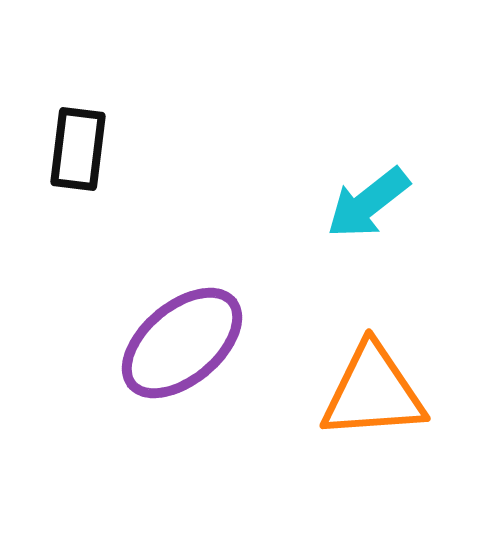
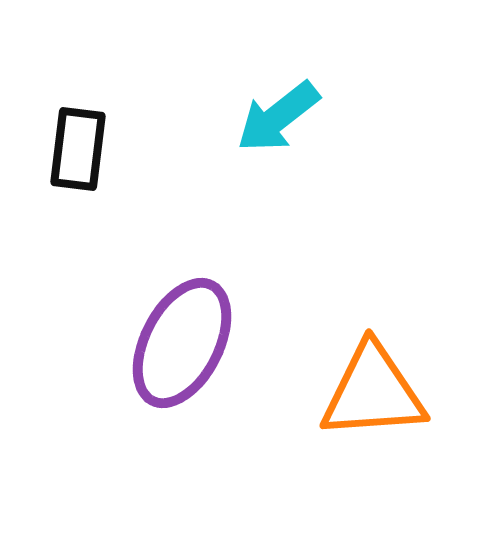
cyan arrow: moved 90 px left, 86 px up
purple ellipse: rotated 23 degrees counterclockwise
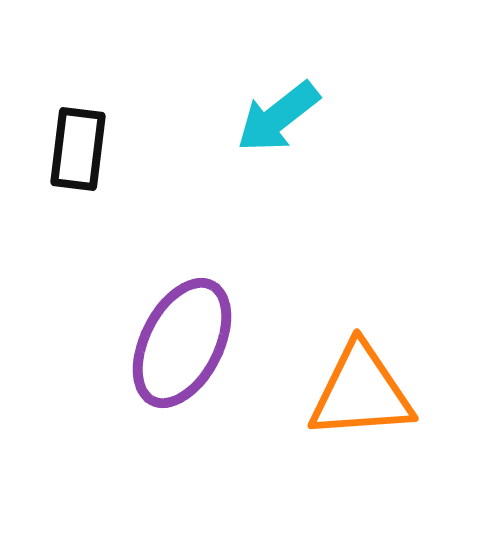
orange triangle: moved 12 px left
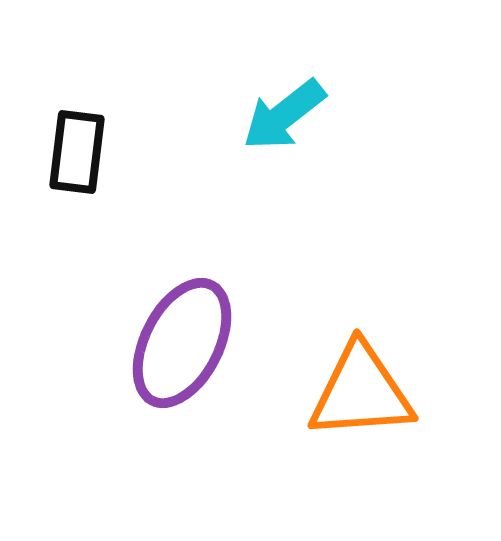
cyan arrow: moved 6 px right, 2 px up
black rectangle: moved 1 px left, 3 px down
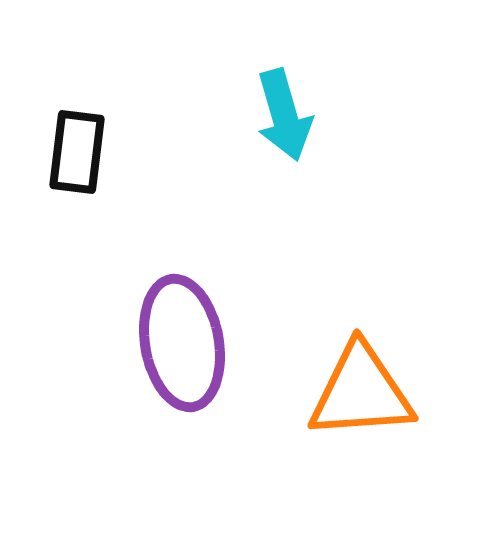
cyan arrow: rotated 68 degrees counterclockwise
purple ellipse: rotated 37 degrees counterclockwise
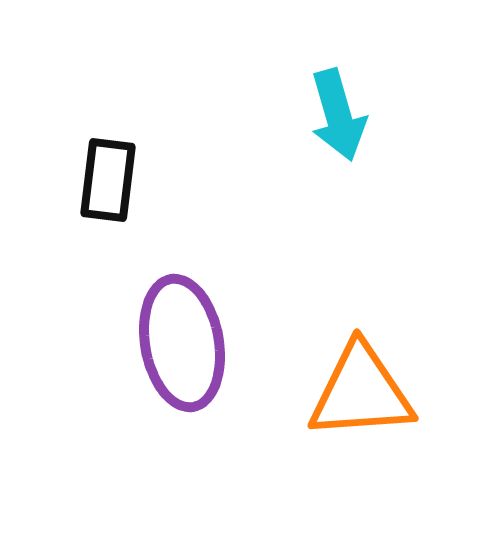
cyan arrow: moved 54 px right
black rectangle: moved 31 px right, 28 px down
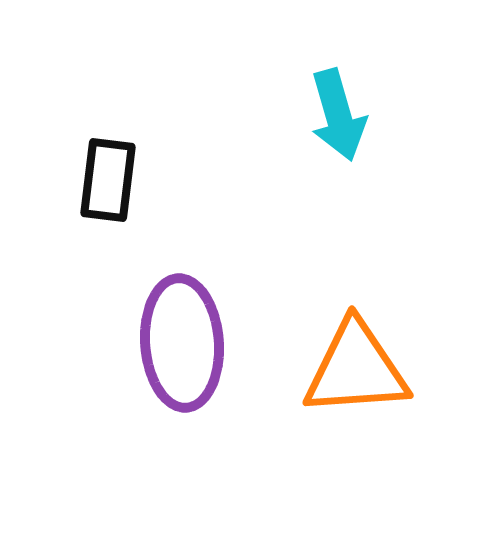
purple ellipse: rotated 6 degrees clockwise
orange triangle: moved 5 px left, 23 px up
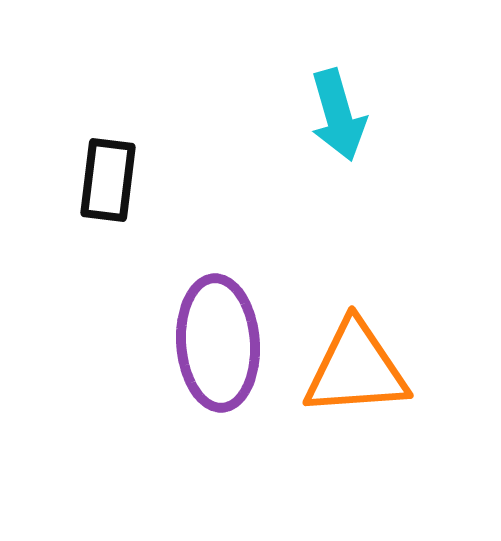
purple ellipse: moved 36 px right
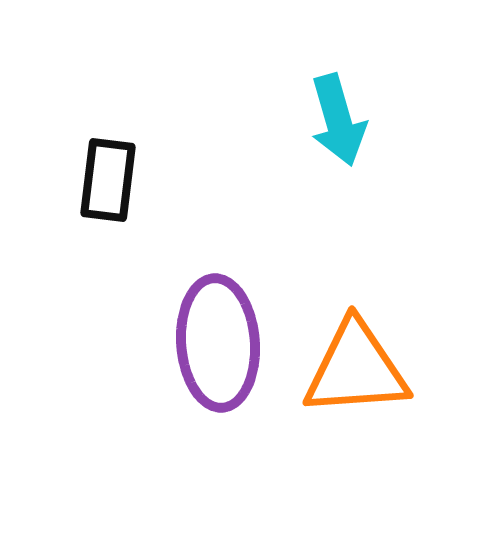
cyan arrow: moved 5 px down
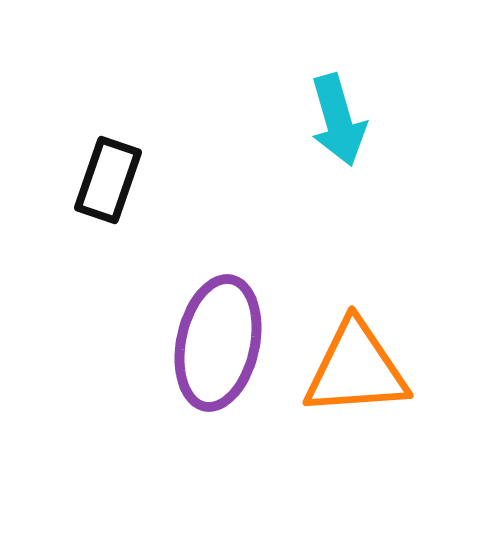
black rectangle: rotated 12 degrees clockwise
purple ellipse: rotated 16 degrees clockwise
